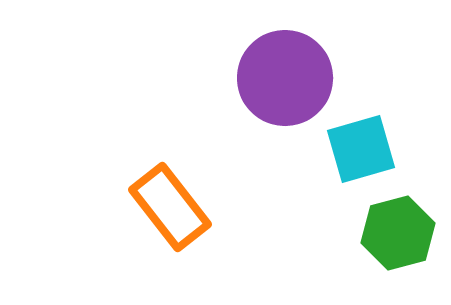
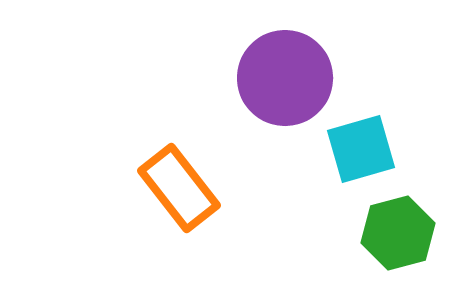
orange rectangle: moved 9 px right, 19 px up
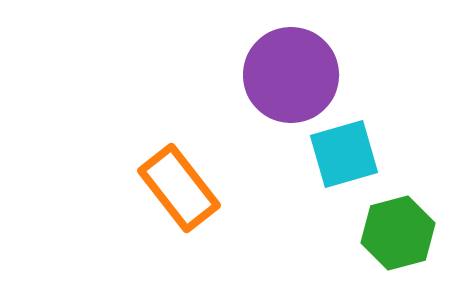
purple circle: moved 6 px right, 3 px up
cyan square: moved 17 px left, 5 px down
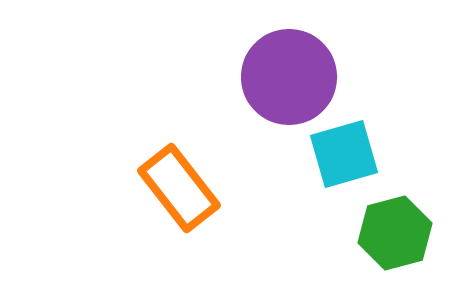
purple circle: moved 2 px left, 2 px down
green hexagon: moved 3 px left
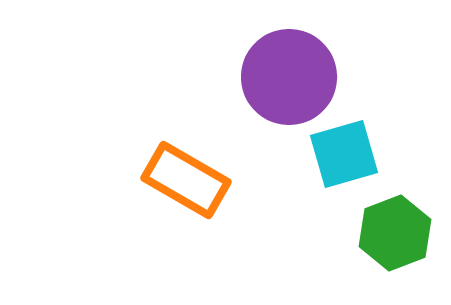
orange rectangle: moved 7 px right, 8 px up; rotated 22 degrees counterclockwise
green hexagon: rotated 6 degrees counterclockwise
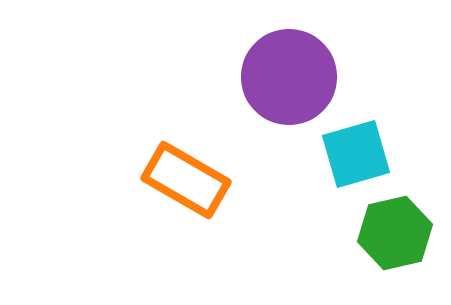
cyan square: moved 12 px right
green hexagon: rotated 8 degrees clockwise
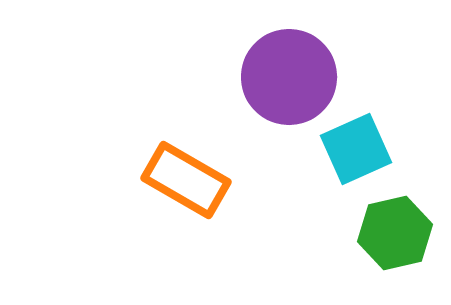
cyan square: moved 5 px up; rotated 8 degrees counterclockwise
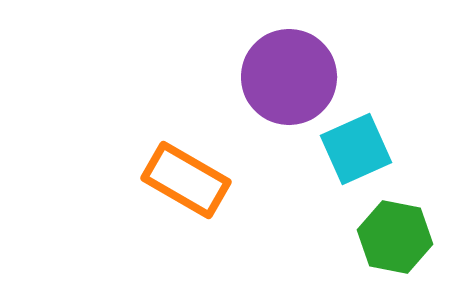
green hexagon: moved 4 px down; rotated 24 degrees clockwise
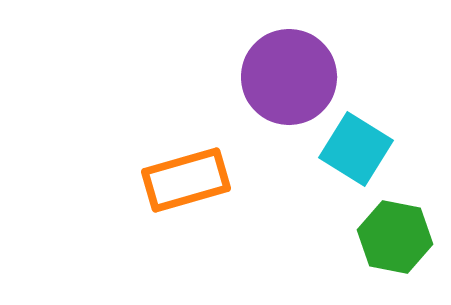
cyan square: rotated 34 degrees counterclockwise
orange rectangle: rotated 46 degrees counterclockwise
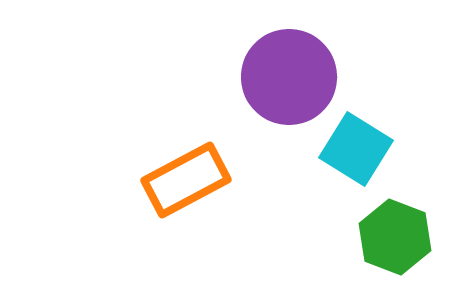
orange rectangle: rotated 12 degrees counterclockwise
green hexagon: rotated 10 degrees clockwise
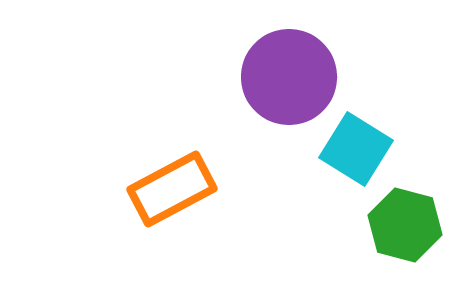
orange rectangle: moved 14 px left, 9 px down
green hexagon: moved 10 px right, 12 px up; rotated 6 degrees counterclockwise
